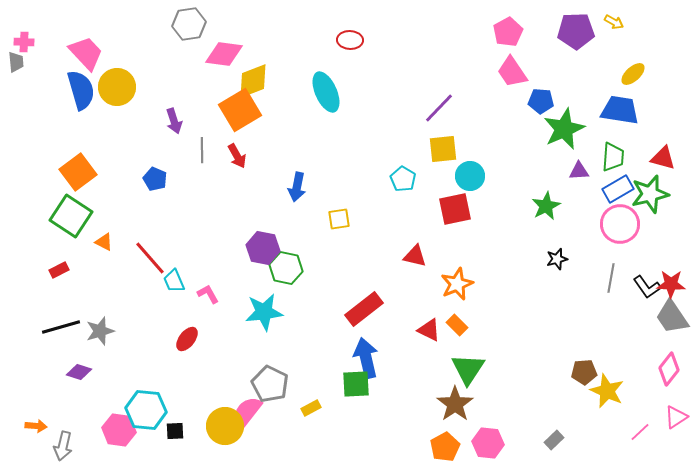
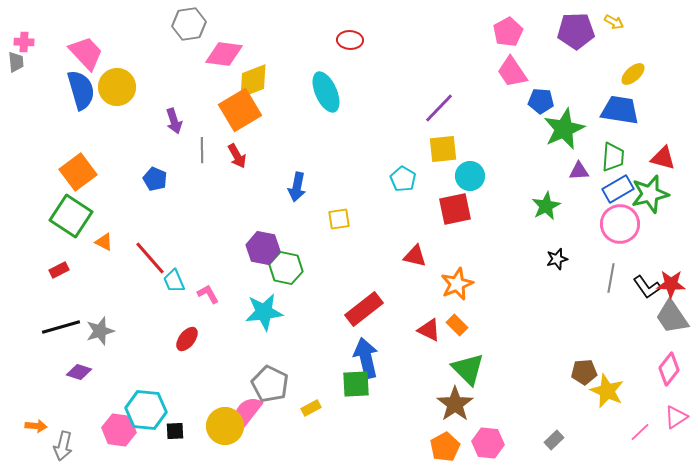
green triangle at (468, 369): rotated 18 degrees counterclockwise
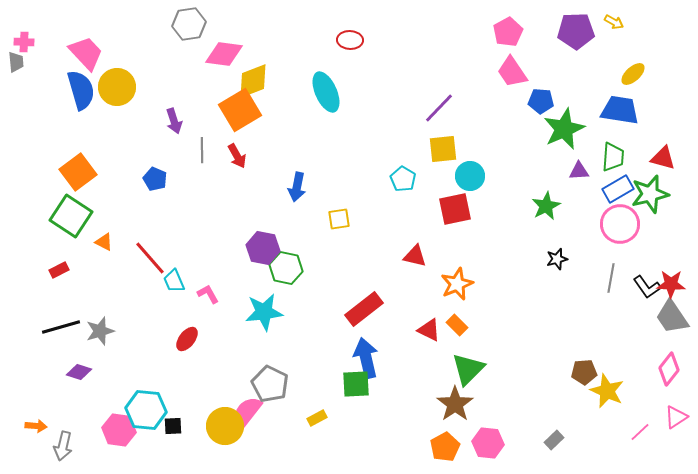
green triangle at (468, 369): rotated 30 degrees clockwise
yellow rectangle at (311, 408): moved 6 px right, 10 px down
black square at (175, 431): moved 2 px left, 5 px up
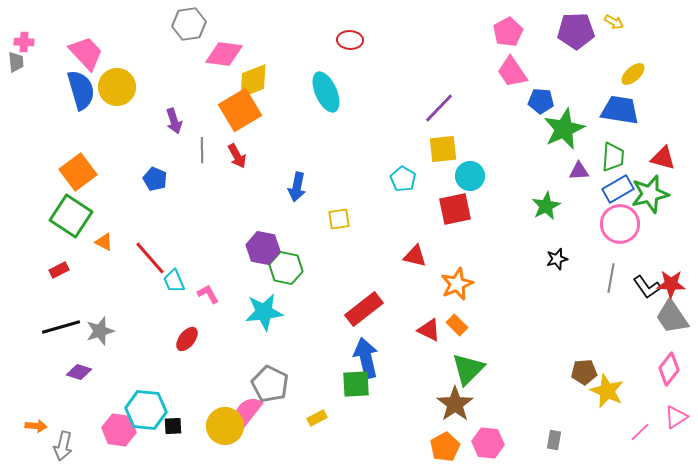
gray rectangle at (554, 440): rotated 36 degrees counterclockwise
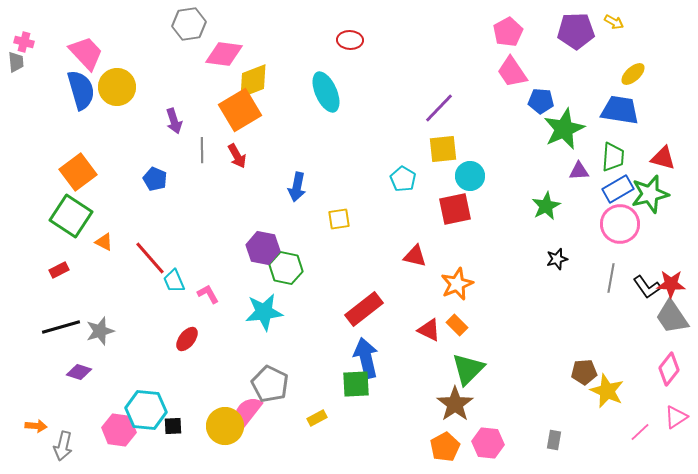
pink cross at (24, 42): rotated 12 degrees clockwise
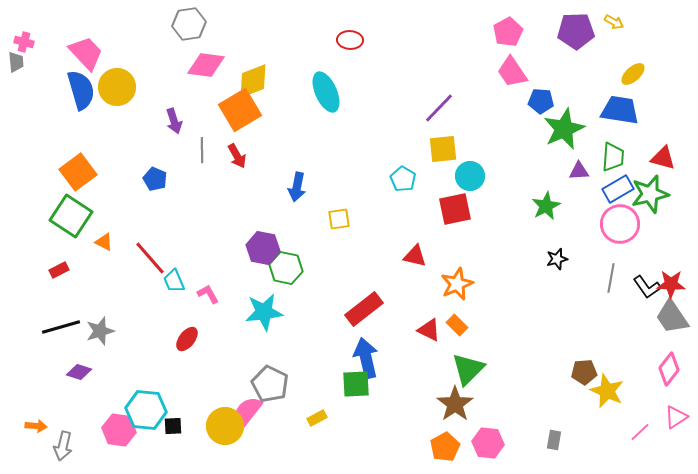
pink diamond at (224, 54): moved 18 px left, 11 px down
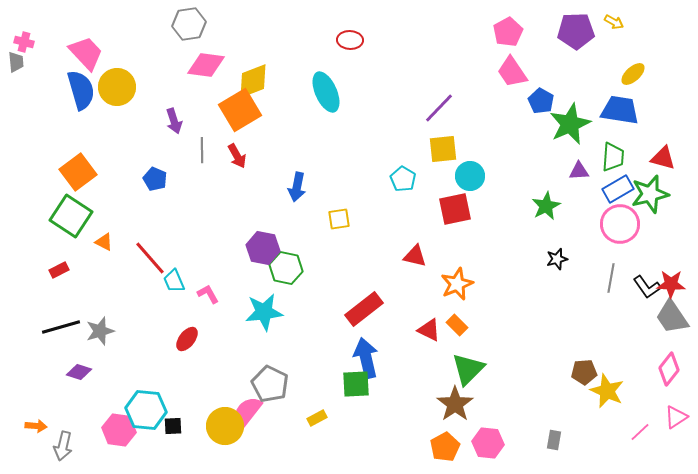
blue pentagon at (541, 101): rotated 25 degrees clockwise
green star at (564, 129): moved 6 px right, 5 px up
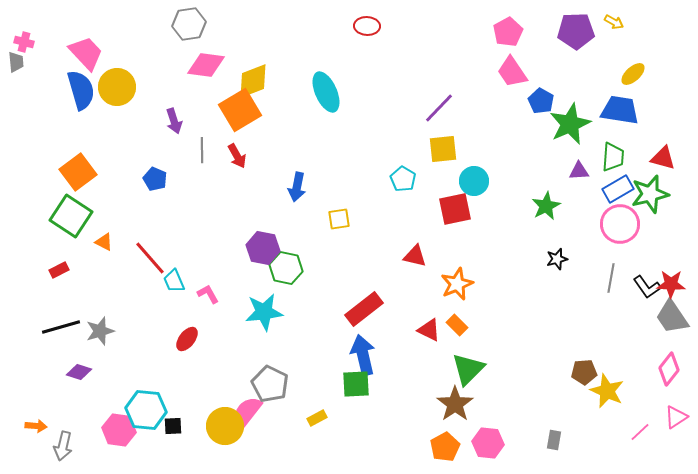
red ellipse at (350, 40): moved 17 px right, 14 px up
cyan circle at (470, 176): moved 4 px right, 5 px down
blue arrow at (366, 358): moved 3 px left, 3 px up
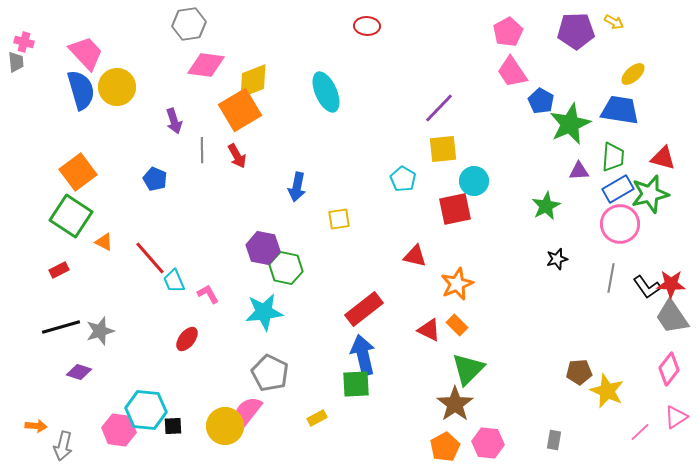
brown pentagon at (584, 372): moved 5 px left
gray pentagon at (270, 384): moved 11 px up
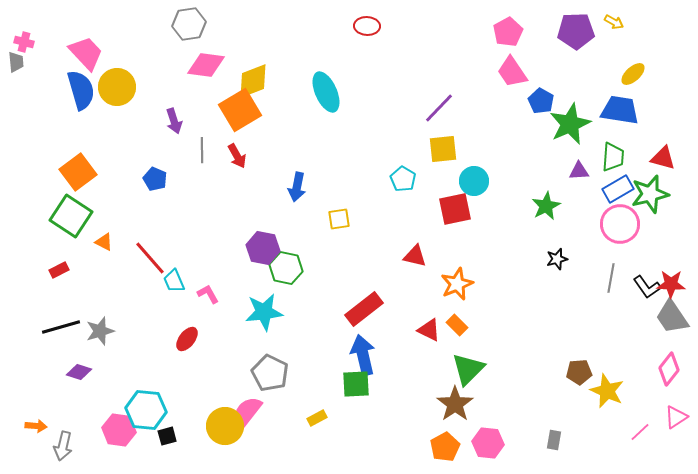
black square at (173, 426): moved 6 px left, 10 px down; rotated 12 degrees counterclockwise
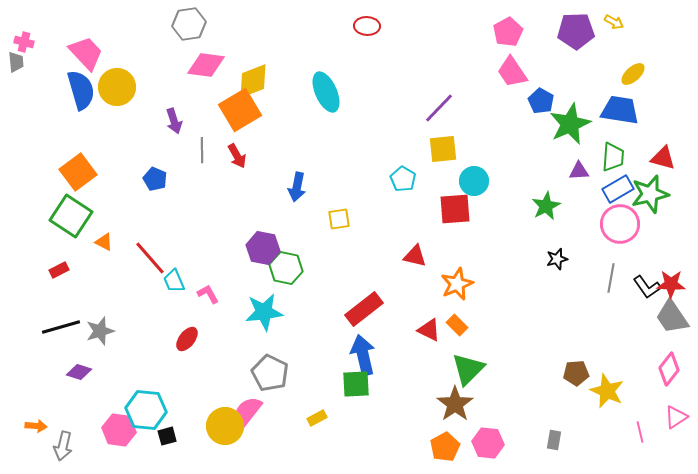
red square at (455, 209): rotated 8 degrees clockwise
brown pentagon at (579, 372): moved 3 px left, 1 px down
pink line at (640, 432): rotated 60 degrees counterclockwise
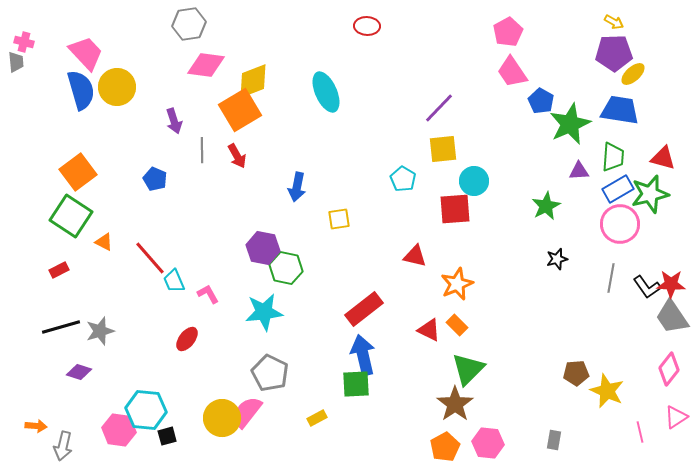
purple pentagon at (576, 31): moved 38 px right, 22 px down
yellow circle at (225, 426): moved 3 px left, 8 px up
